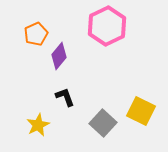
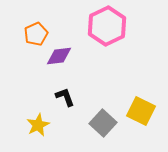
purple diamond: rotated 44 degrees clockwise
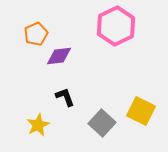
pink hexagon: moved 9 px right
gray square: moved 1 px left
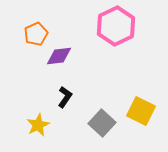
black L-shape: rotated 55 degrees clockwise
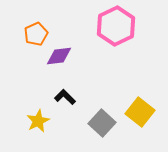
black L-shape: rotated 80 degrees counterclockwise
yellow square: moved 1 px left, 1 px down; rotated 12 degrees clockwise
yellow star: moved 4 px up
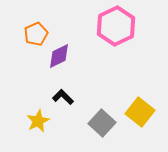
purple diamond: rotated 20 degrees counterclockwise
black L-shape: moved 2 px left
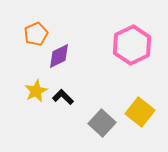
pink hexagon: moved 16 px right, 19 px down
yellow star: moved 2 px left, 30 px up
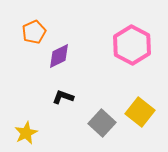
orange pentagon: moved 2 px left, 2 px up
pink hexagon: rotated 6 degrees counterclockwise
yellow star: moved 10 px left, 42 px down
black L-shape: rotated 25 degrees counterclockwise
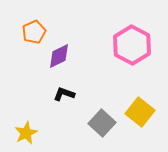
black L-shape: moved 1 px right, 3 px up
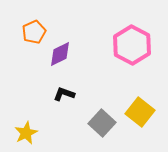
purple diamond: moved 1 px right, 2 px up
